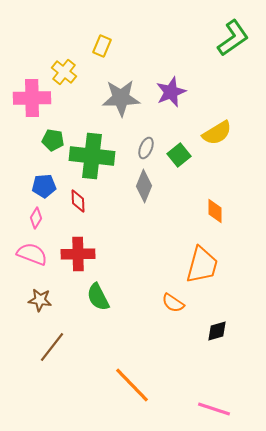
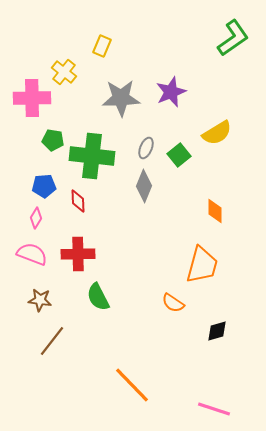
brown line: moved 6 px up
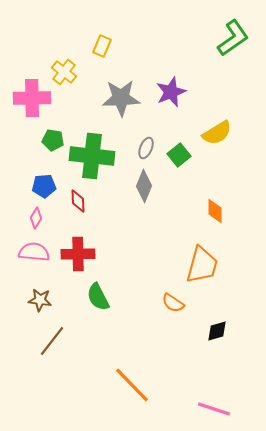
pink semicircle: moved 2 px right, 2 px up; rotated 16 degrees counterclockwise
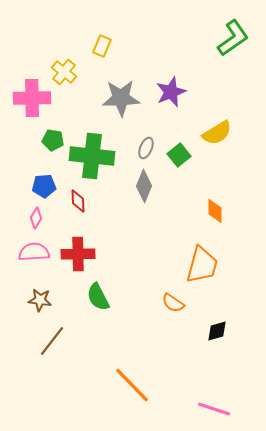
pink semicircle: rotated 8 degrees counterclockwise
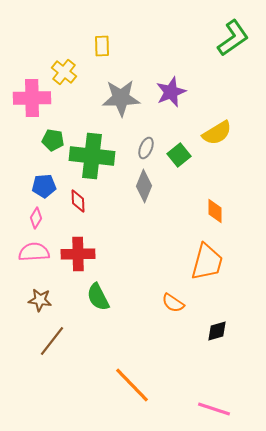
yellow rectangle: rotated 25 degrees counterclockwise
orange trapezoid: moved 5 px right, 3 px up
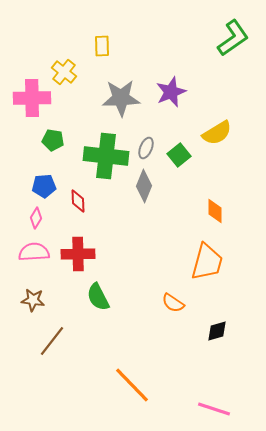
green cross: moved 14 px right
brown star: moved 7 px left
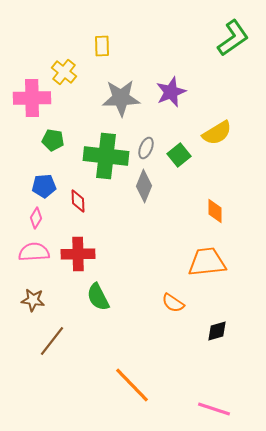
orange trapezoid: rotated 111 degrees counterclockwise
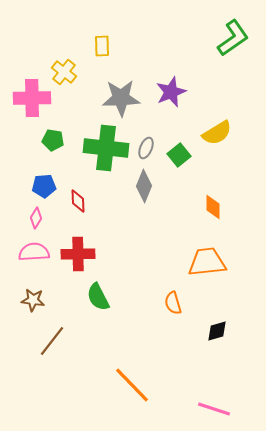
green cross: moved 8 px up
orange diamond: moved 2 px left, 4 px up
orange semicircle: rotated 40 degrees clockwise
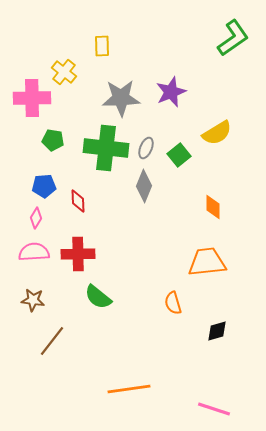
green semicircle: rotated 24 degrees counterclockwise
orange line: moved 3 px left, 4 px down; rotated 54 degrees counterclockwise
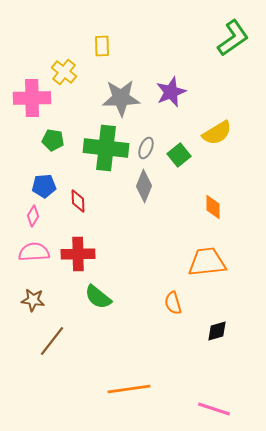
pink diamond: moved 3 px left, 2 px up
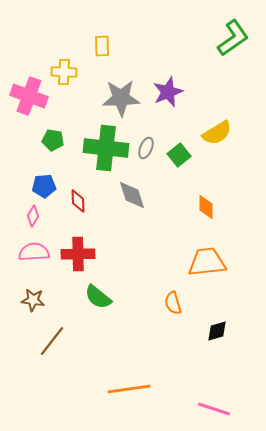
yellow cross: rotated 35 degrees counterclockwise
purple star: moved 3 px left
pink cross: moved 3 px left, 2 px up; rotated 21 degrees clockwise
gray diamond: moved 12 px left, 9 px down; rotated 40 degrees counterclockwise
orange diamond: moved 7 px left
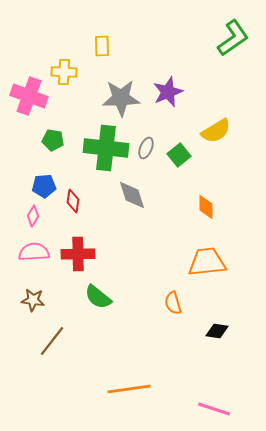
yellow semicircle: moved 1 px left, 2 px up
red diamond: moved 5 px left; rotated 10 degrees clockwise
black diamond: rotated 25 degrees clockwise
